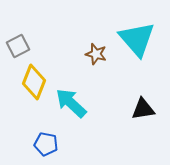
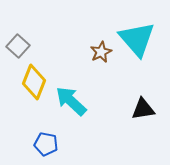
gray square: rotated 20 degrees counterclockwise
brown star: moved 5 px right, 2 px up; rotated 30 degrees clockwise
cyan arrow: moved 2 px up
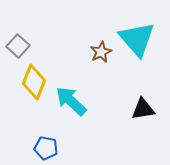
blue pentagon: moved 4 px down
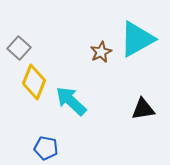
cyan triangle: rotated 42 degrees clockwise
gray square: moved 1 px right, 2 px down
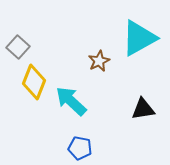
cyan triangle: moved 2 px right, 1 px up
gray square: moved 1 px left, 1 px up
brown star: moved 2 px left, 9 px down
blue pentagon: moved 34 px right
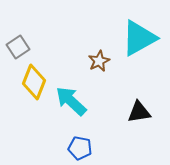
gray square: rotated 15 degrees clockwise
black triangle: moved 4 px left, 3 px down
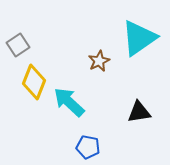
cyan triangle: rotated 6 degrees counterclockwise
gray square: moved 2 px up
cyan arrow: moved 2 px left, 1 px down
blue pentagon: moved 8 px right, 1 px up
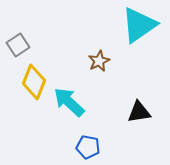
cyan triangle: moved 13 px up
